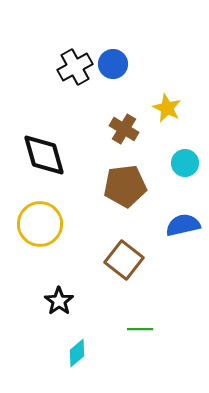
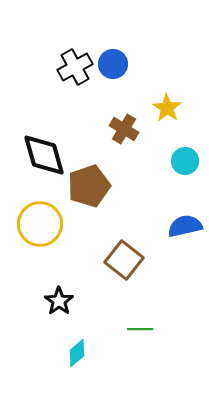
yellow star: rotated 8 degrees clockwise
cyan circle: moved 2 px up
brown pentagon: moved 36 px left; rotated 12 degrees counterclockwise
blue semicircle: moved 2 px right, 1 px down
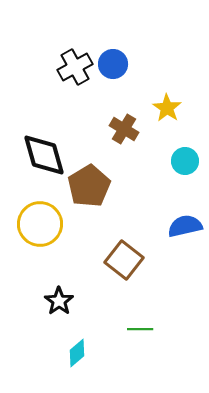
brown pentagon: rotated 12 degrees counterclockwise
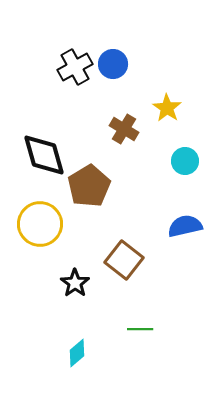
black star: moved 16 px right, 18 px up
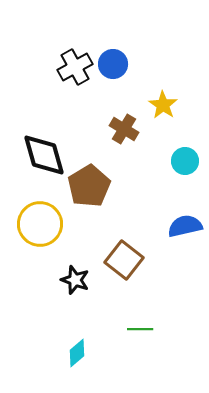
yellow star: moved 4 px left, 3 px up
black star: moved 3 px up; rotated 16 degrees counterclockwise
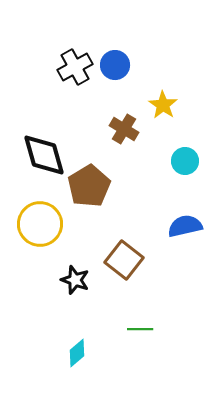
blue circle: moved 2 px right, 1 px down
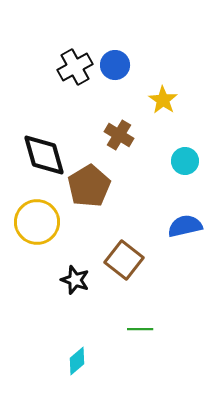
yellow star: moved 5 px up
brown cross: moved 5 px left, 6 px down
yellow circle: moved 3 px left, 2 px up
cyan diamond: moved 8 px down
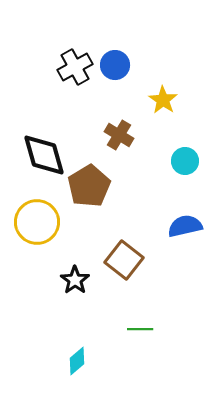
black star: rotated 16 degrees clockwise
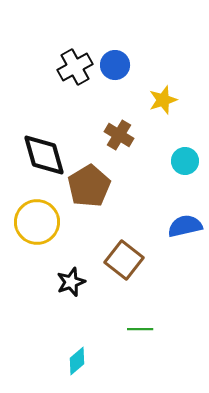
yellow star: rotated 20 degrees clockwise
black star: moved 4 px left, 2 px down; rotated 16 degrees clockwise
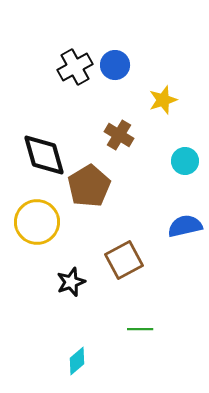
brown square: rotated 24 degrees clockwise
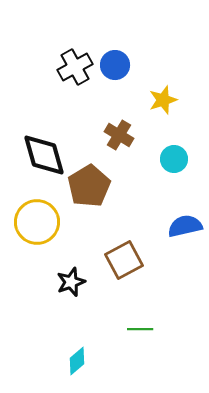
cyan circle: moved 11 px left, 2 px up
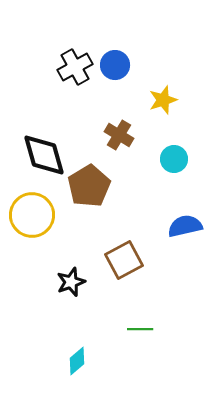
yellow circle: moved 5 px left, 7 px up
